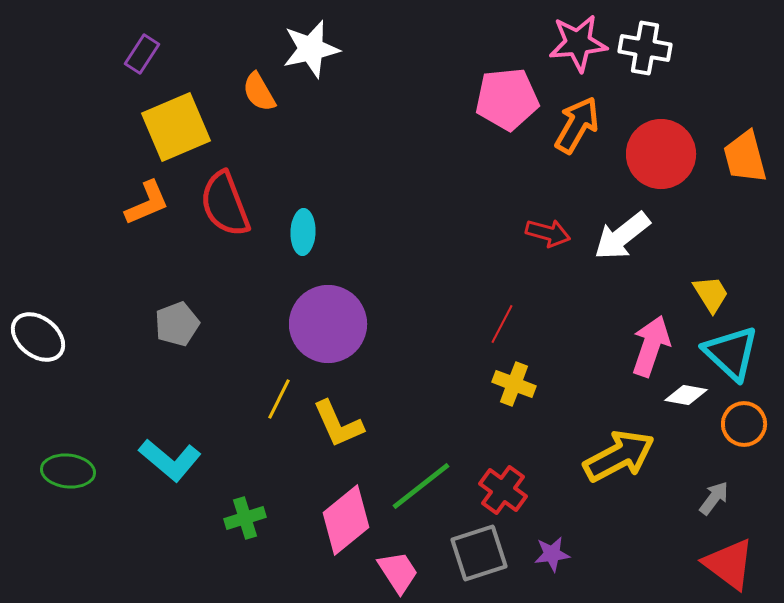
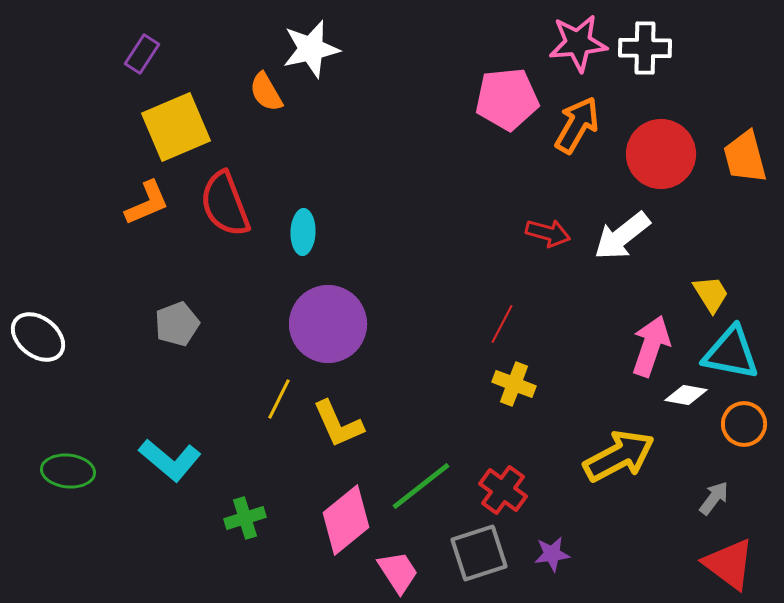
white cross: rotated 9 degrees counterclockwise
orange semicircle: moved 7 px right
cyan triangle: rotated 32 degrees counterclockwise
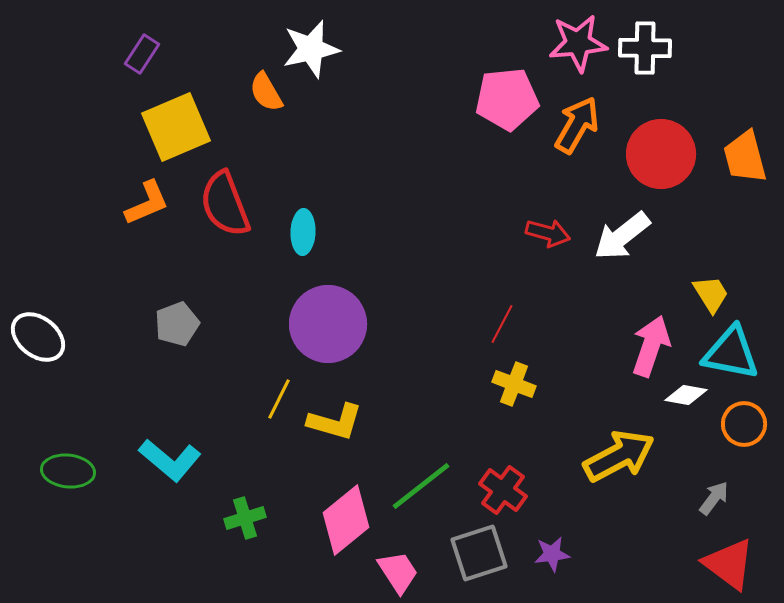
yellow L-shape: moved 3 px left, 2 px up; rotated 50 degrees counterclockwise
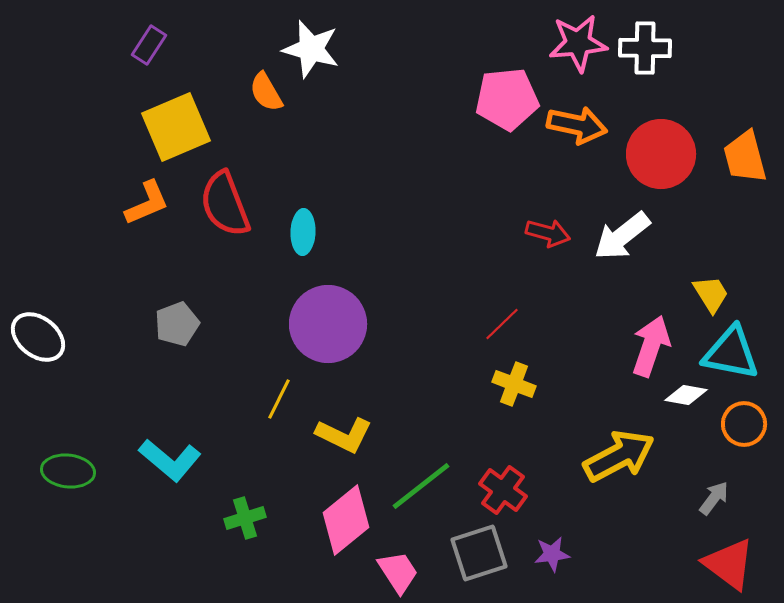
white star: rotated 28 degrees clockwise
purple rectangle: moved 7 px right, 9 px up
orange arrow: rotated 72 degrees clockwise
red line: rotated 18 degrees clockwise
yellow L-shape: moved 9 px right, 13 px down; rotated 10 degrees clockwise
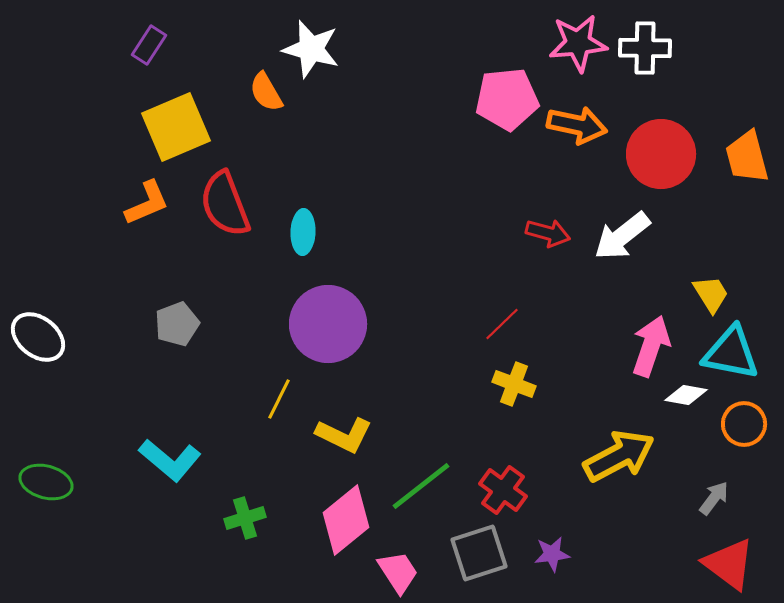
orange trapezoid: moved 2 px right
green ellipse: moved 22 px left, 11 px down; rotated 9 degrees clockwise
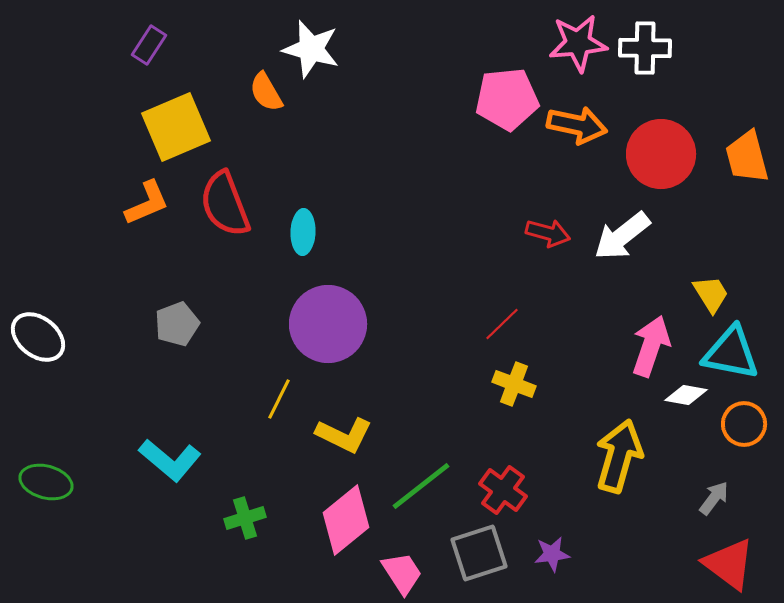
yellow arrow: rotated 46 degrees counterclockwise
pink trapezoid: moved 4 px right, 1 px down
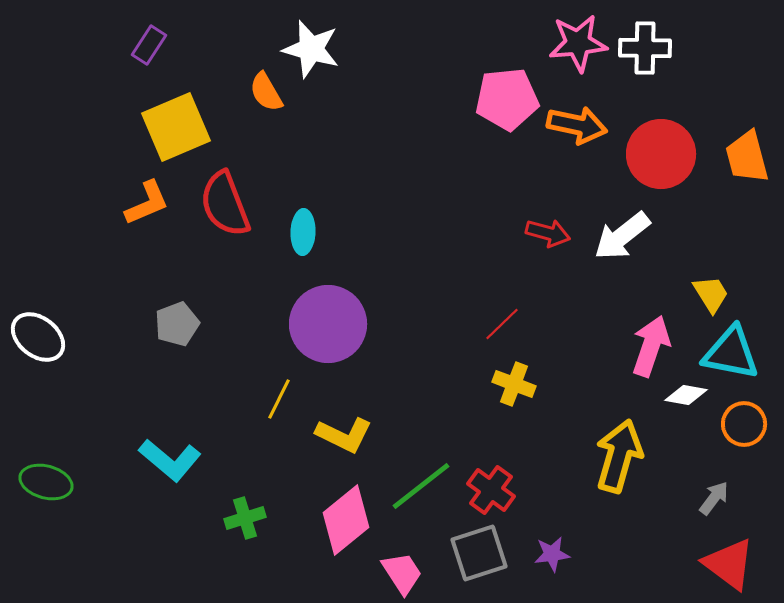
red cross: moved 12 px left
